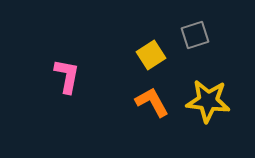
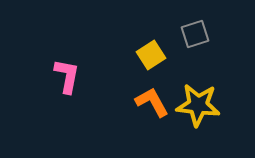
gray square: moved 1 px up
yellow star: moved 10 px left, 4 px down
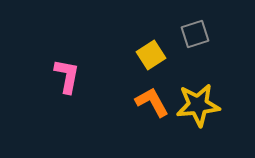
yellow star: rotated 12 degrees counterclockwise
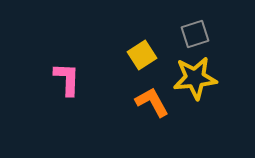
yellow square: moved 9 px left
pink L-shape: moved 3 px down; rotated 9 degrees counterclockwise
yellow star: moved 3 px left, 27 px up
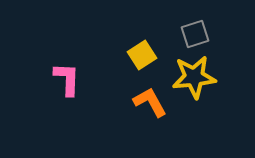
yellow star: moved 1 px left, 1 px up
orange L-shape: moved 2 px left
